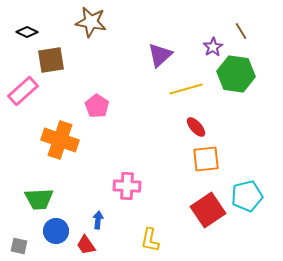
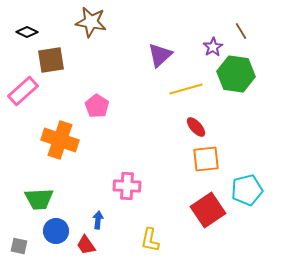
cyan pentagon: moved 6 px up
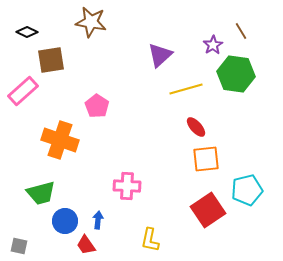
purple star: moved 2 px up
green trapezoid: moved 2 px right, 6 px up; rotated 12 degrees counterclockwise
blue circle: moved 9 px right, 10 px up
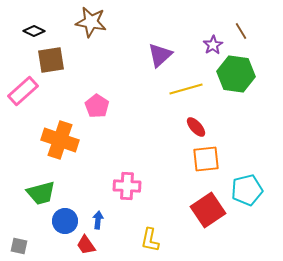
black diamond: moved 7 px right, 1 px up
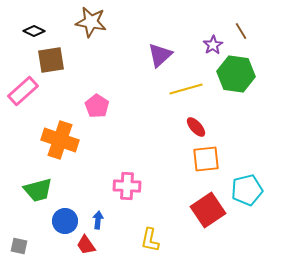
green trapezoid: moved 3 px left, 3 px up
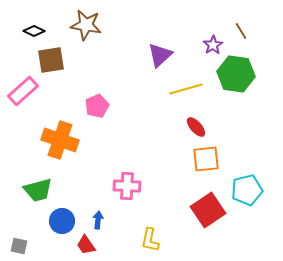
brown star: moved 5 px left, 3 px down
pink pentagon: rotated 15 degrees clockwise
blue circle: moved 3 px left
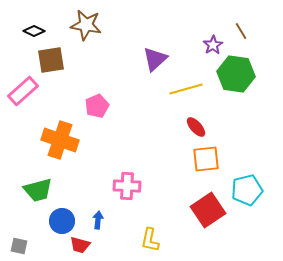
purple triangle: moved 5 px left, 4 px down
red trapezoid: moved 6 px left; rotated 40 degrees counterclockwise
